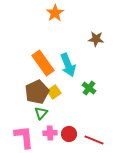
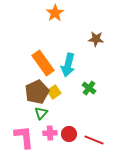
cyan arrow: rotated 35 degrees clockwise
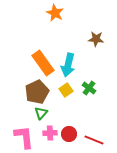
orange star: rotated 12 degrees counterclockwise
yellow square: moved 12 px right, 2 px up
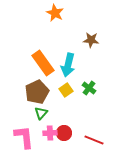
brown star: moved 5 px left, 1 px down
red circle: moved 5 px left, 1 px up
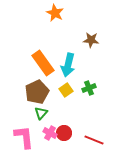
green cross: rotated 32 degrees clockwise
pink cross: rotated 32 degrees clockwise
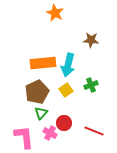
orange rectangle: rotated 60 degrees counterclockwise
green cross: moved 2 px right, 3 px up
red circle: moved 10 px up
red line: moved 9 px up
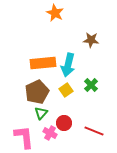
green cross: rotated 24 degrees counterclockwise
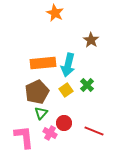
brown star: rotated 28 degrees clockwise
green cross: moved 4 px left
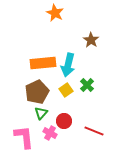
red circle: moved 2 px up
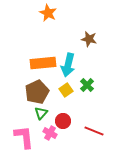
orange star: moved 7 px left
brown star: moved 2 px left, 1 px up; rotated 21 degrees counterclockwise
red circle: moved 1 px left
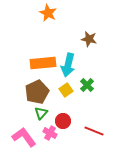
pink L-shape: rotated 30 degrees counterclockwise
